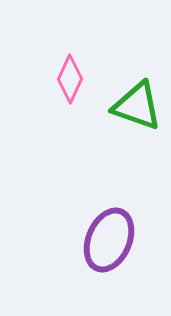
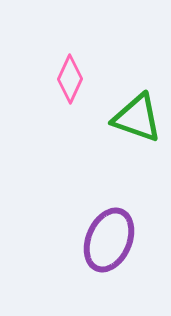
green triangle: moved 12 px down
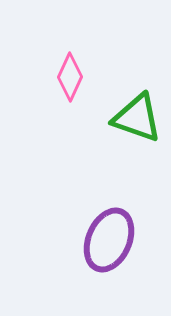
pink diamond: moved 2 px up
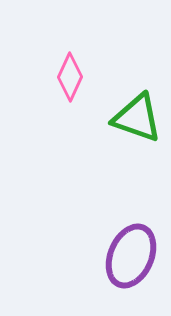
purple ellipse: moved 22 px right, 16 px down
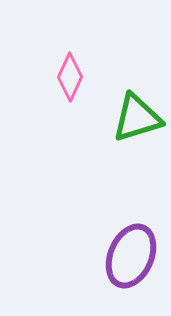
green triangle: rotated 36 degrees counterclockwise
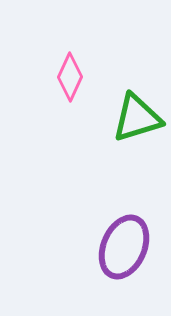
purple ellipse: moved 7 px left, 9 px up
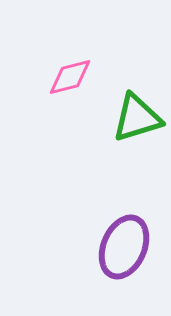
pink diamond: rotated 51 degrees clockwise
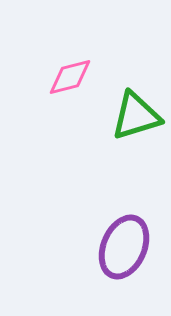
green triangle: moved 1 px left, 2 px up
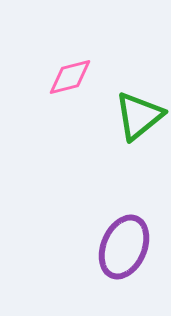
green triangle: moved 3 px right; rotated 22 degrees counterclockwise
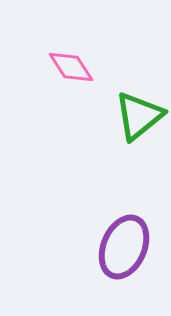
pink diamond: moved 1 px right, 10 px up; rotated 72 degrees clockwise
